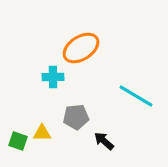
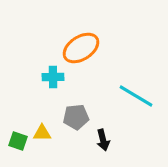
black arrow: moved 1 px left, 1 px up; rotated 145 degrees counterclockwise
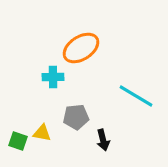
yellow triangle: rotated 12 degrees clockwise
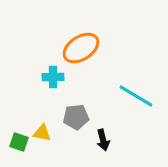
green square: moved 1 px right, 1 px down
